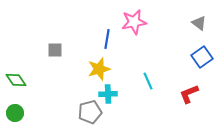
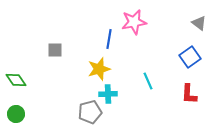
blue line: moved 2 px right
blue square: moved 12 px left
red L-shape: rotated 65 degrees counterclockwise
green circle: moved 1 px right, 1 px down
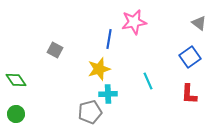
gray square: rotated 28 degrees clockwise
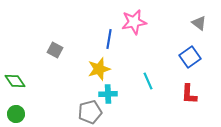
green diamond: moved 1 px left, 1 px down
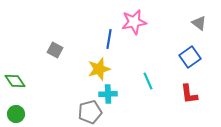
red L-shape: rotated 10 degrees counterclockwise
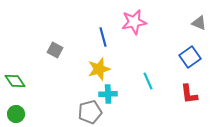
gray triangle: rotated 14 degrees counterclockwise
blue line: moved 6 px left, 2 px up; rotated 24 degrees counterclockwise
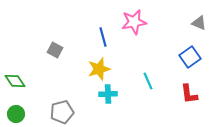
gray pentagon: moved 28 px left
